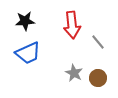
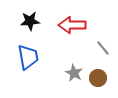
black star: moved 5 px right
red arrow: rotated 96 degrees clockwise
gray line: moved 5 px right, 6 px down
blue trapezoid: moved 4 px down; rotated 76 degrees counterclockwise
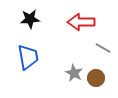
black star: moved 2 px up
red arrow: moved 9 px right, 3 px up
gray line: rotated 21 degrees counterclockwise
brown circle: moved 2 px left
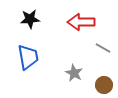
brown circle: moved 8 px right, 7 px down
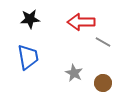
gray line: moved 6 px up
brown circle: moved 1 px left, 2 px up
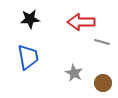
gray line: moved 1 px left; rotated 14 degrees counterclockwise
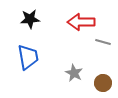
gray line: moved 1 px right
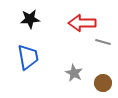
red arrow: moved 1 px right, 1 px down
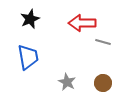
black star: rotated 18 degrees counterclockwise
gray star: moved 7 px left, 9 px down
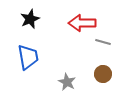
brown circle: moved 9 px up
